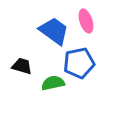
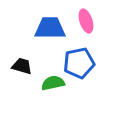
blue trapezoid: moved 4 px left, 3 px up; rotated 36 degrees counterclockwise
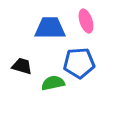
blue pentagon: rotated 8 degrees clockwise
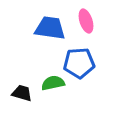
blue trapezoid: rotated 8 degrees clockwise
black trapezoid: moved 27 px down
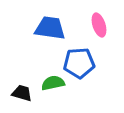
pink ellipse: moved 13 px right, 4 px down
